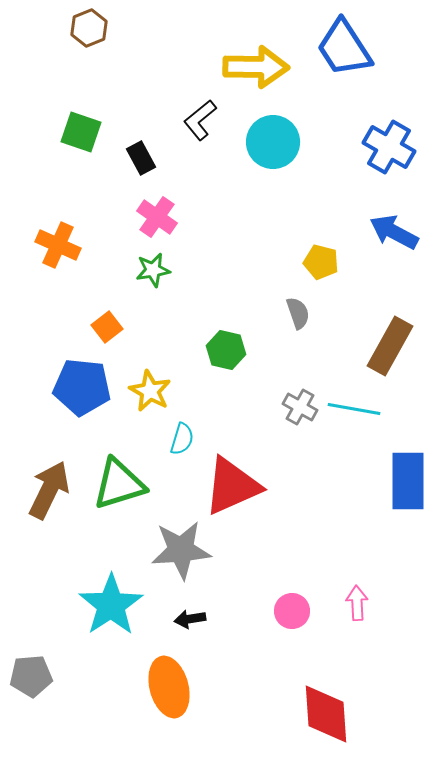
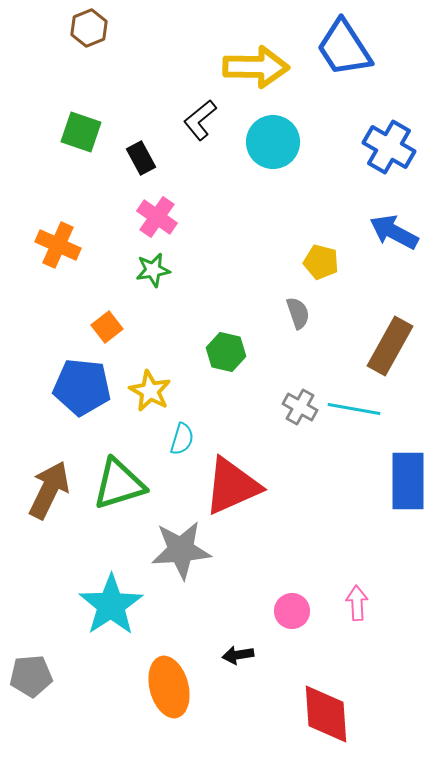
green hexagon: moved 2 px down
black arrow: moved 48 px right, 36 px down
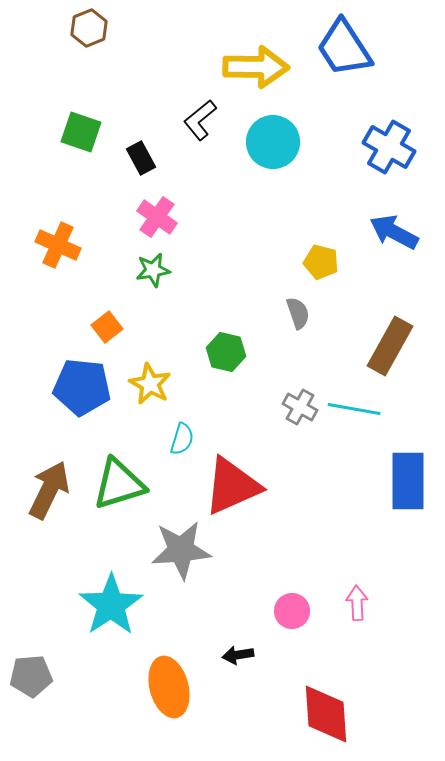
yellow star: moved 7 px up
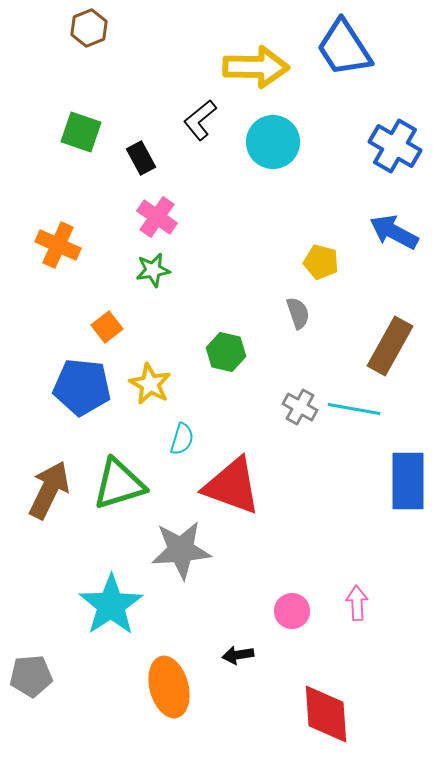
blue cross: moved 6 px right, 1 px up
red triangle: rotated 44 degrees clockwise
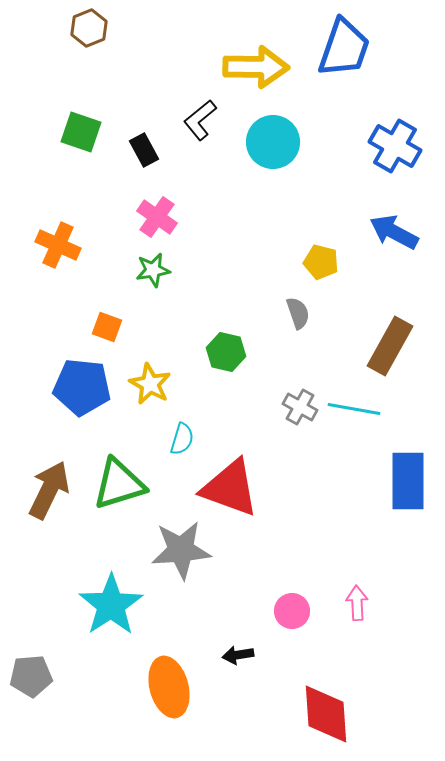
blue trapezoid: rotated 128 degrees counterclockwise
black rectangle: moved 3 px right, 8 px up
orange square: rotated 32 degrees counterclockwise
red triangle: moved 2 px left, 2 px down
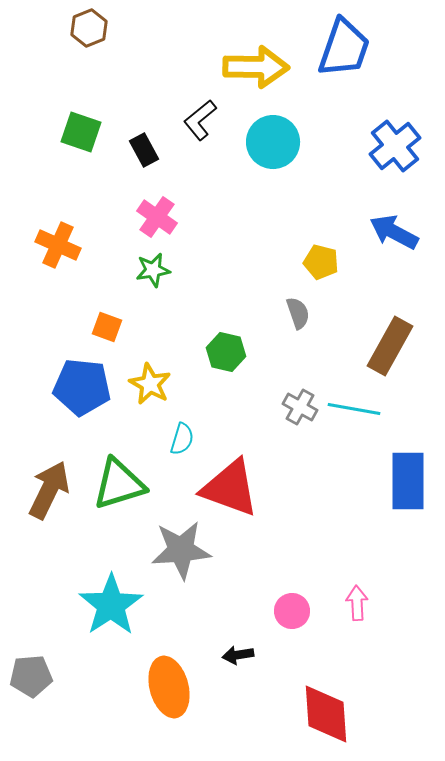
blue cross: rotated 21 degrees clockwise
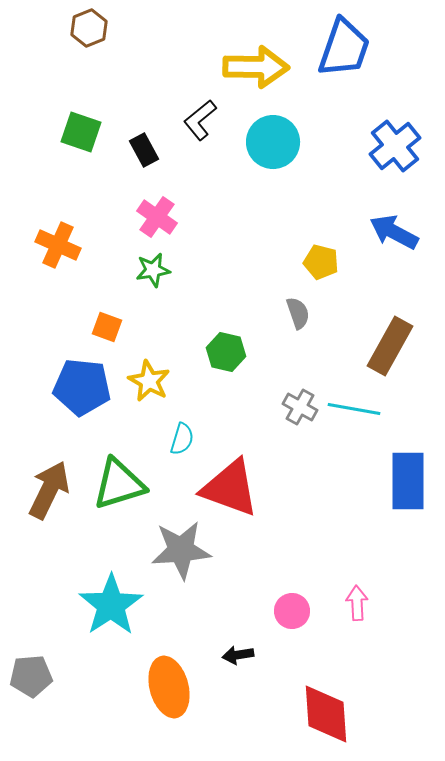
yellow star: moved 1 px left, 3 px up
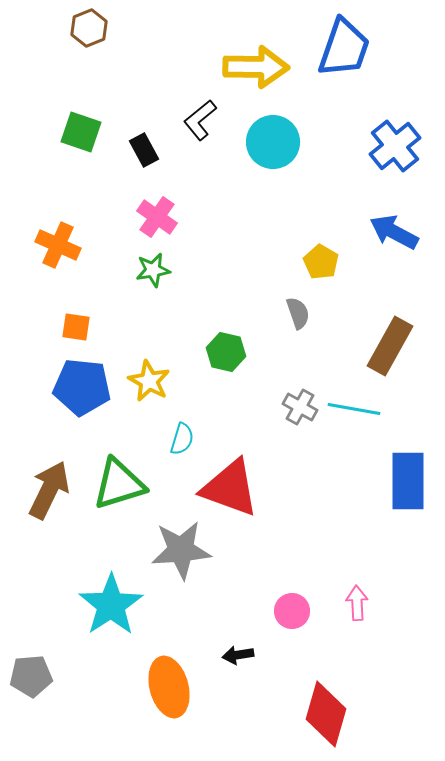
yellow pentagon: rotated 16 degrees clockwise
orange square: moved 31 px left; rotated 12 degrees counterclockwise
red diamond: rotated 20 degrees clockwise
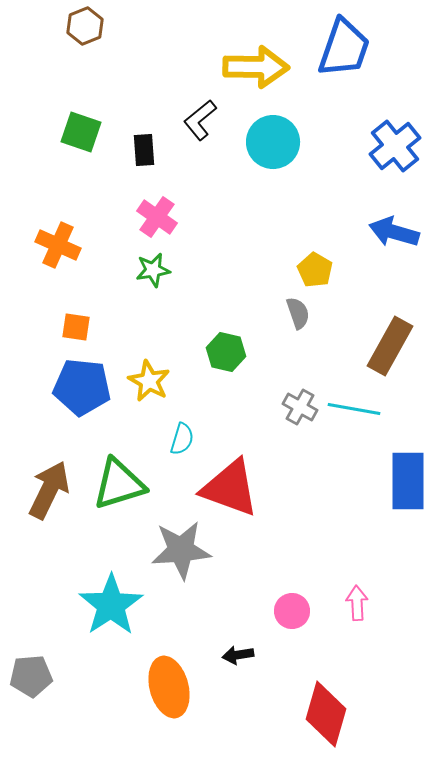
brown hexagon: moved 4 px left, 2 px up
black rectangle: rotated 24 degrees clockwise
blue arrow: rotated 12 degrees counterclockwise
yellow pentagon: moved 6 px left, 8 px down
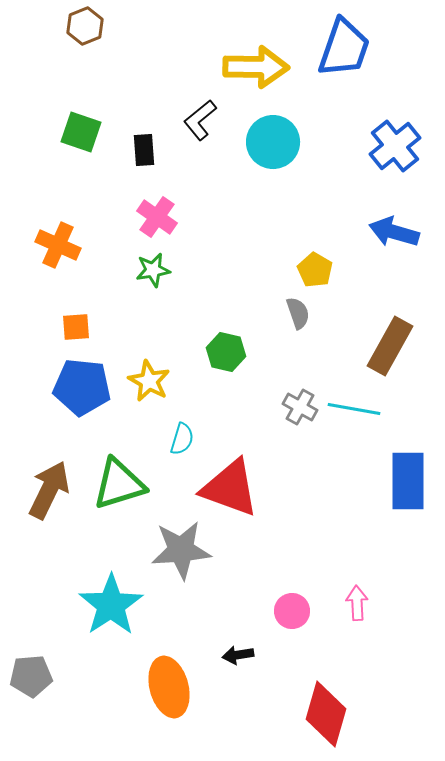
orange square: rotated 12 degrees counterclockwise
